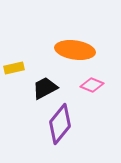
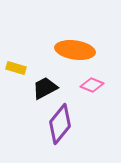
yellow rectangle: moved 2 px right; rotated 30 degrees clockwise
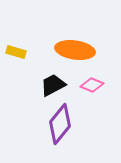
yellow rectangle: moved 16 px up
black trapezoid: moved 8 px right, 3 px up
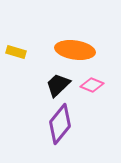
black trapezoid: moved 5 px right; rotated 16 degrees counterclockwise
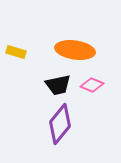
black trapezoid: rotated 148 degrees counterclockwise
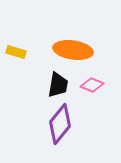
orange ellipse: moved 2 px left
black trapezoid: rotated 68 degrees counterclockwise
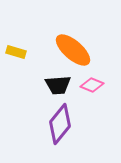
orange ellipse: rotated 33 degrees clockwise
black trapezoid: rotated 76 degrees clockwise
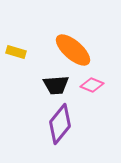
black trapezoid: moved 2 px left
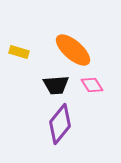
yellow rectangle: moved 3 px right
pink diamond: rotated 35 degrees clockwise
